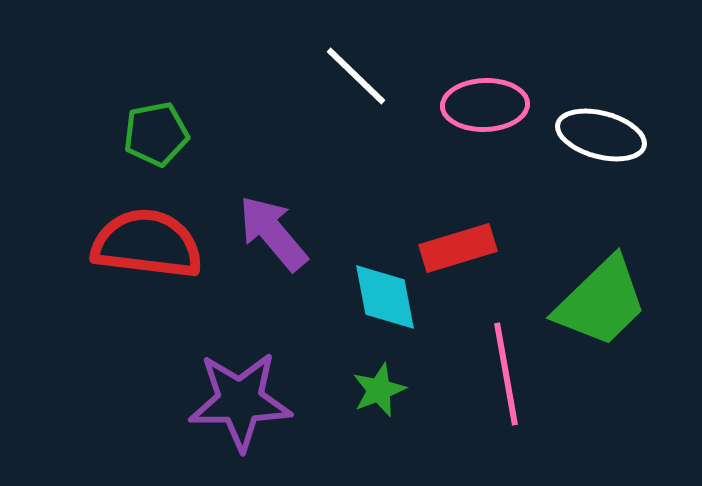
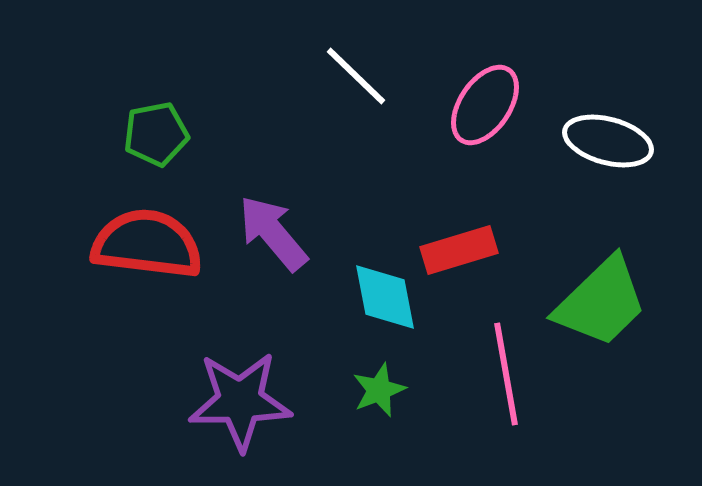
pink ellipse: rotated 54 degrees counterclockwise
white ellipse: moved 7 px right, 6 px down
red rectangle: moved 1 px right, 2 px down
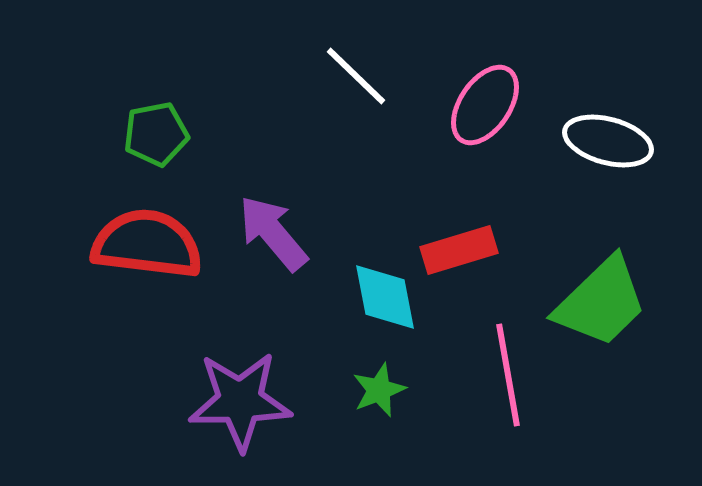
pink line: moved 2 px right, 1 px down
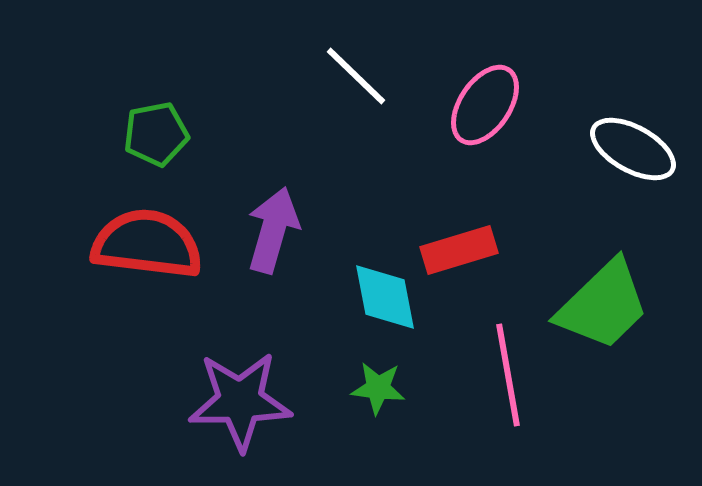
white ellipse: moved 25 px right, 8 px down; rotated 14 degrees clockwise
purple arrow: moved 3 px up; rotated 56 degrees clockwise
green trapezoid: moved 2 px right, 3 px down
green star: moved 1 px left, 2 px up; rotated 28 degrees clockwise
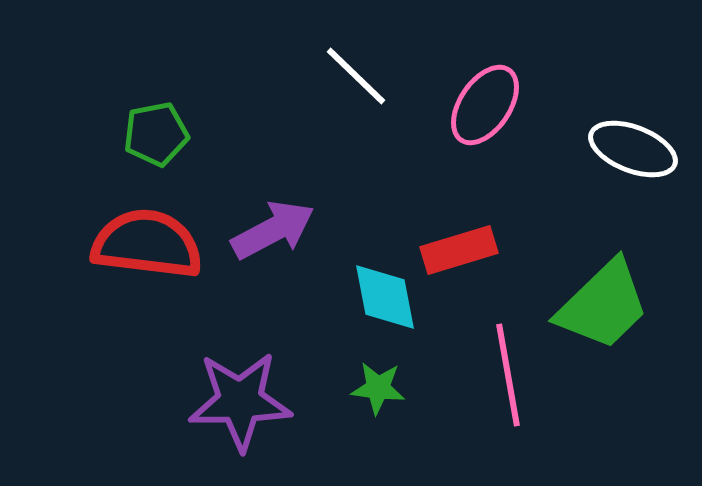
white ellipse: rotated 8 degrees counterclockwise
purple arrow: rotated 46 degrees clockwise
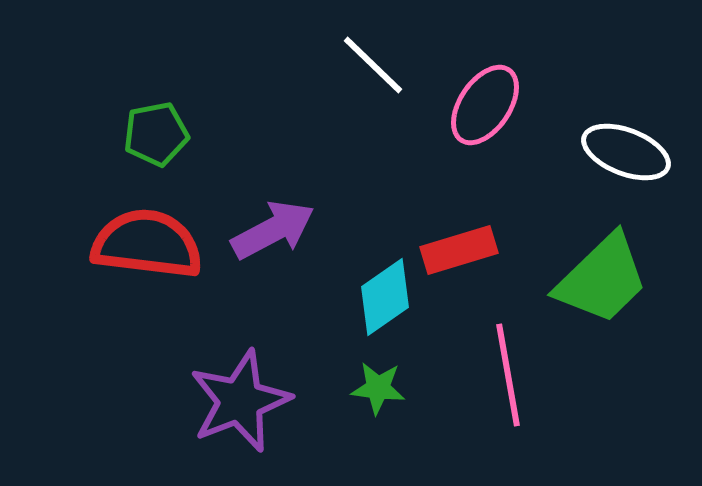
white line: moved 17 px right, 11 px up
white ellipse: moved 7 px left, 3 px down
cyan diamond: rotated 66 degrees clockwise
green trapezoid: moved 1 px left, 26 px up
purple star: rotated 20 degrees counterclockwise
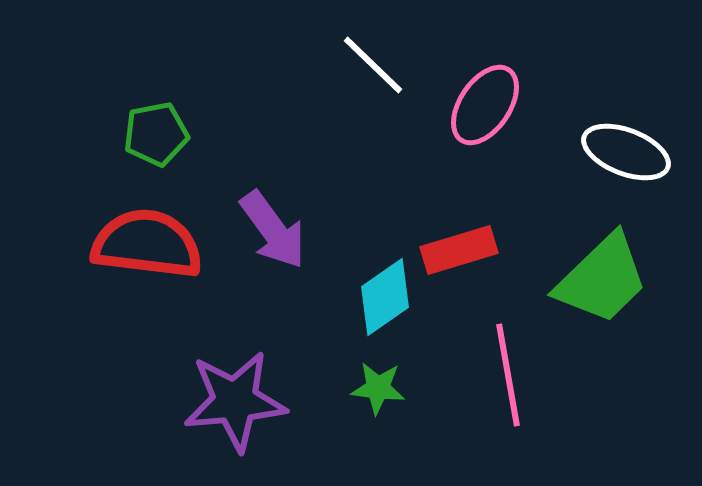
purple arrow: rotated 82 degrees clockwise
purple star: moved 5 px left; rotated 16 degrees clockwise
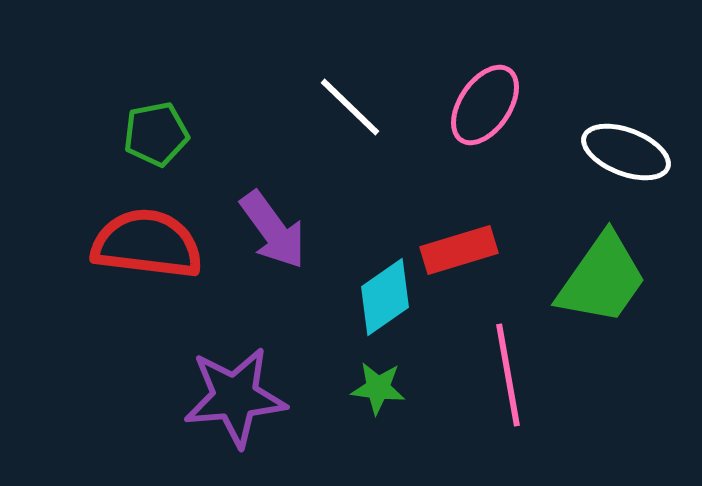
white line: moved 23 px left, 42 px down
green trapezoid: rotated 11 degrees counterclockwise
purple star: moved 4 px up
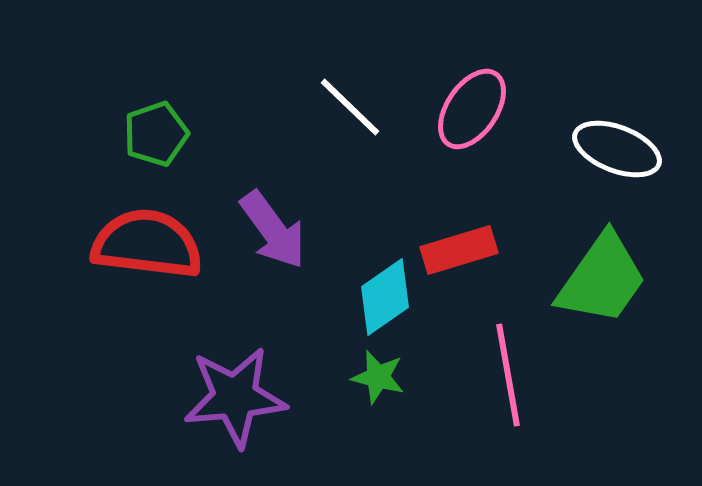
pink ellipse: moved 13 px left, 4 px down
green pentagon: rotated 8 degrees counterclockwise
white ellipse: moved 9 px left, 3 px up
green star: moved 11 px up; rotated 8 degrees clockwise
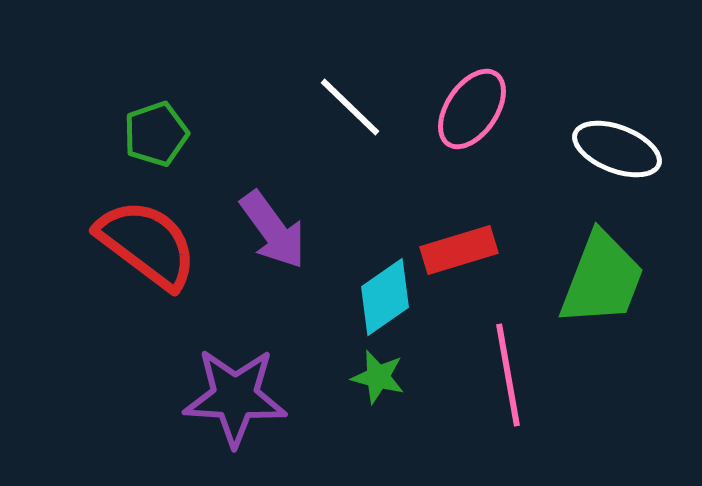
red semicircle: rotated 30 degrees clockwise
green trapezoid: rotated 14 degrees counterclockwise
purple star: rotated 8 degrees clockwise
